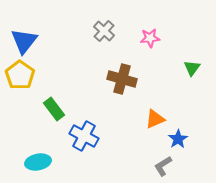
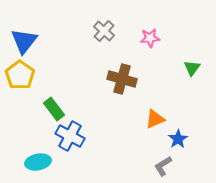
blue cross: moved 14 px left
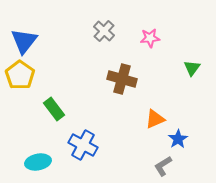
blue cross: moved 13 px right, 9 px down
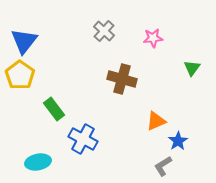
pink star: moved 3 px right
orange triangle: moved 1 px right, 2 px down
blue star: moved 2 px down
blue cross: moved 6 px up
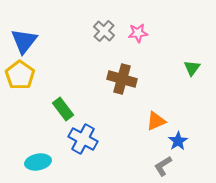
pink star: moved 15 px left, 5 px up
green rectangle: moved 9 px right
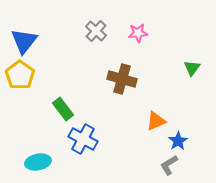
gray cross: moved 8 px left
gray L-shape: moved 6 px right, 1 px up
